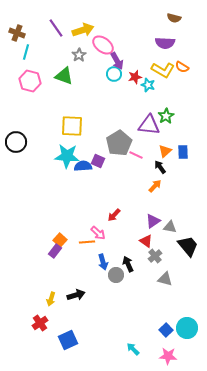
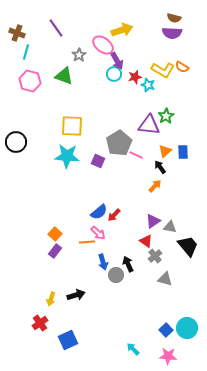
yellow arrow at (83, 30): moved 39 px right
purple semicircle at (165, 43): moved 7 px right, 10 px up
blue semicircle at (83, 166): moved 16 px right, 46 px down; rotated 144 degrees clockwise
orange square at (60, 240): moved 5 px left, 6 px up
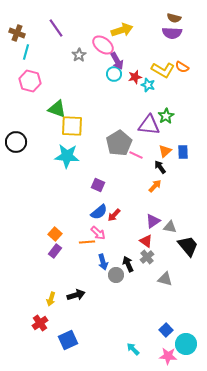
green triangle at (64, 76): moved 7 px left, 33 px down
purple square at (98, 161): moved 24 px down
gray cross at (155, 256): moved 8 px left, 1 px down
cyan circle at (187, 328): moved 1 px left, 16 px down
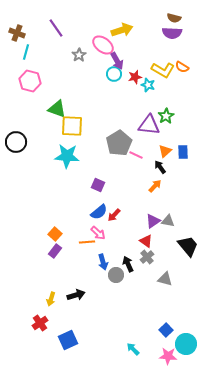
gray triangle at (170, 227): moved 2 px left, 6 px up
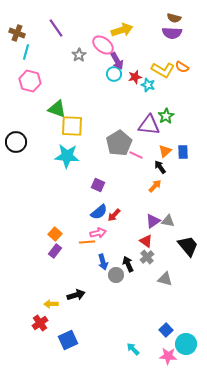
pink arrow at (98, 233): rotated 56 degrees counterclockwise
yellow arrow at (51, 299): moved 5 px down; rotated 72 degrees clockwise
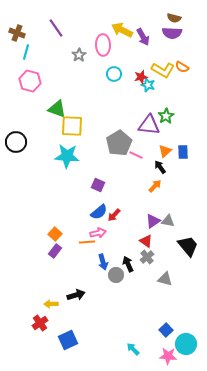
yellow arrow at (122, 30): rotated 135 degrees counterclockwise
pink ellipse at (103, 45): rotated 50 degrees clockwise
purple arrow at (117, 61): moved 26 px right, 24 px up
red star at (135, 77): moved 6 px right
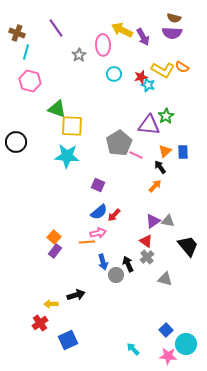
orange square at (55, 234): moved 1 px left, 3 px down
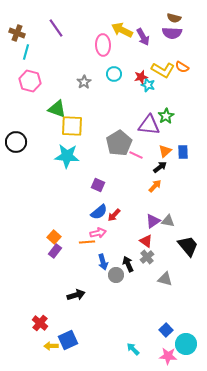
gray star at (79, 55): moved 5 px right, 27 px down
black arrow at (160, 167): rotated 88 degrees clockwise
yellow arrow at (51, 304): moved 42 px down
red cross at (40, 323): rotated 14 degrees counterclockwise
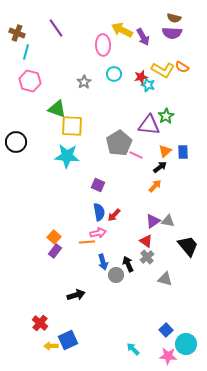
blue semicircle at (99, 212): rotated 60 degrees counterclockwise
